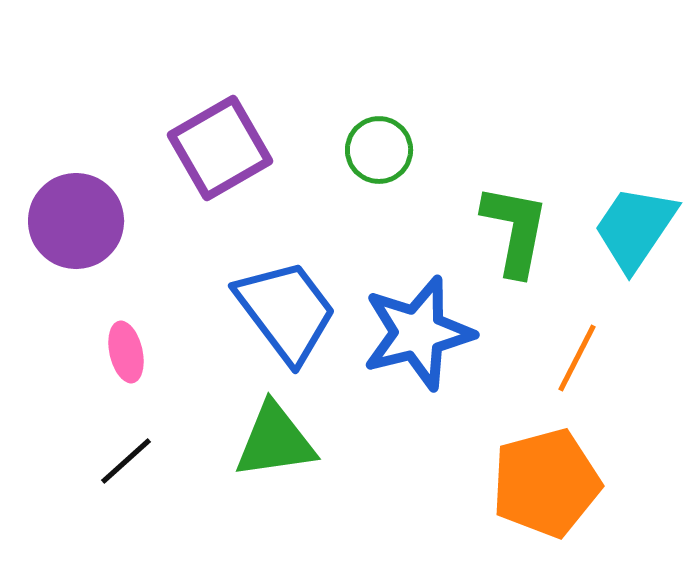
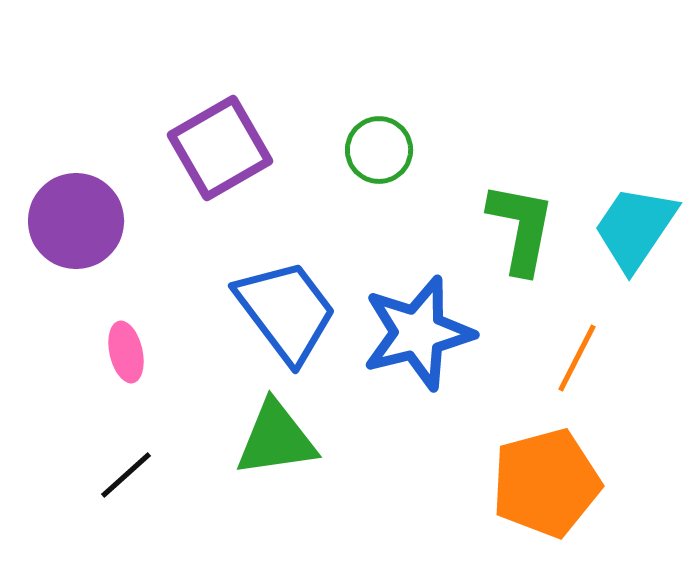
green L-shape: moved 6 px right, 2 px up
green triangle: moved 1 px right, 2 px up
black line: moved 14 px down
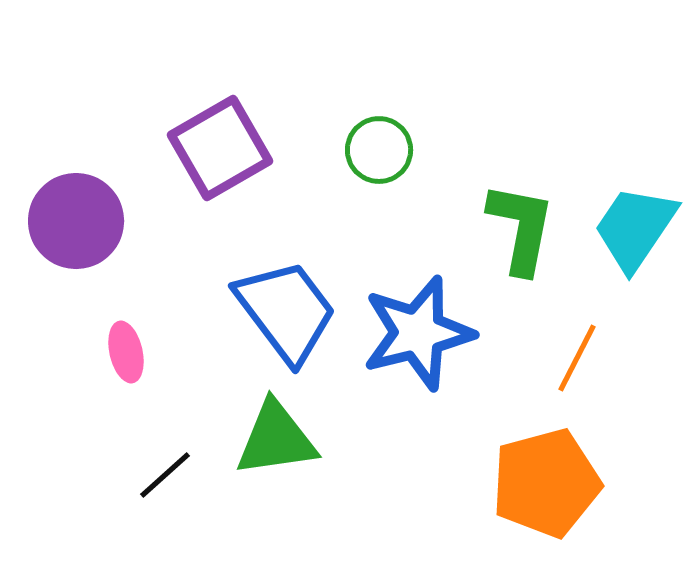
black line: moved 39 px right
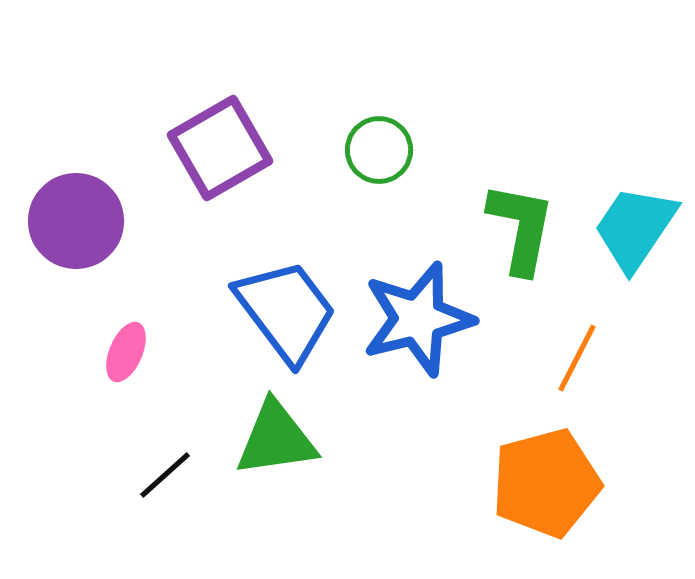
blue star: moved 14 px up
pink ellipse: rotated 36 degrees clockwise
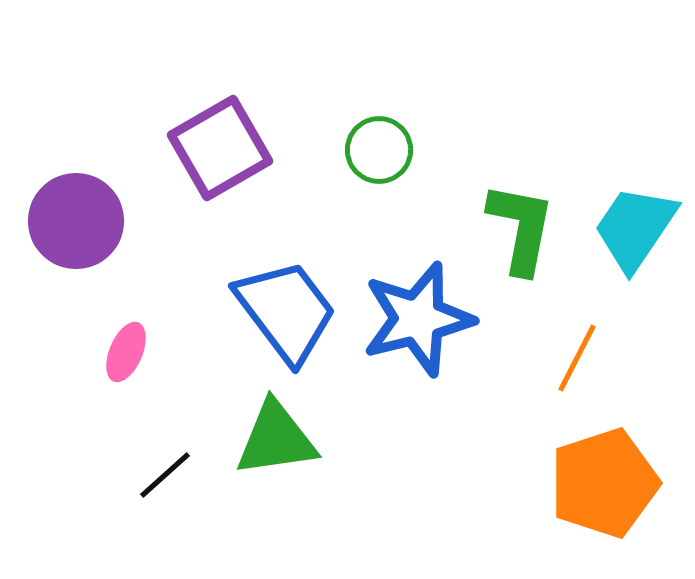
orange pentagon: moved 58 px right; rotated 3 degrees counterclockwise
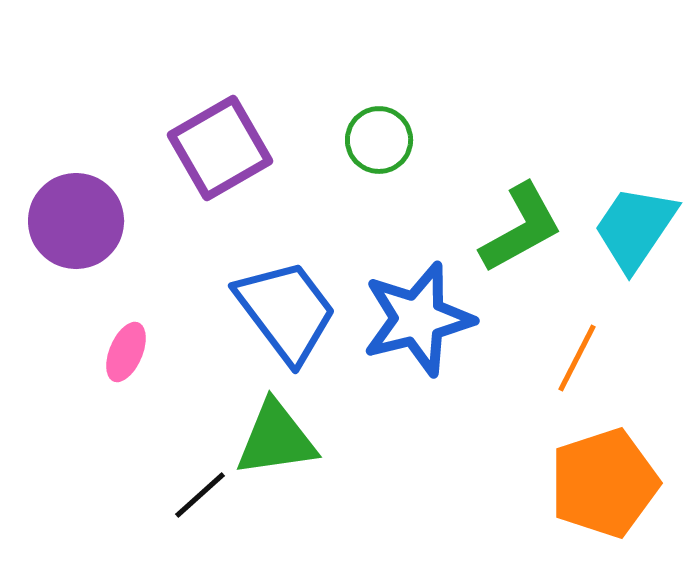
green circle: moved 10 px up
green L-shape: rotated 50 degrees clockwise
black line: moved 35 px right, 20 px down
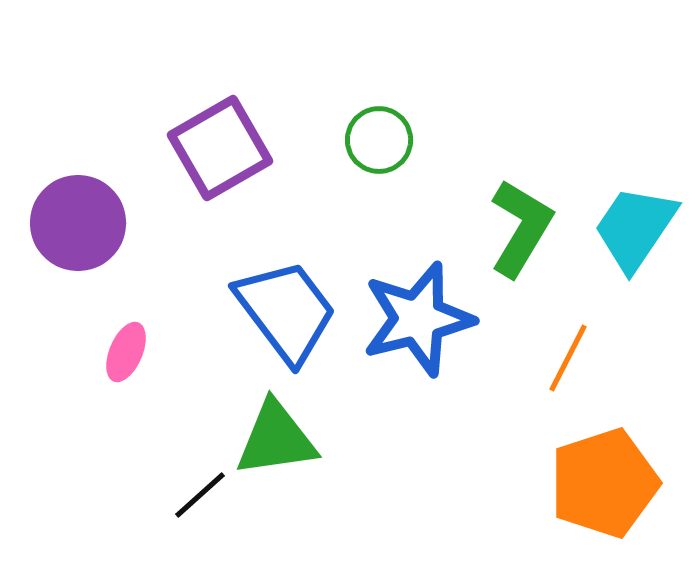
purple circle: moved 2 px right, 2 px down
green L-shape: rotated 30 degrees counterclockwise
orange line: moved 9 px left
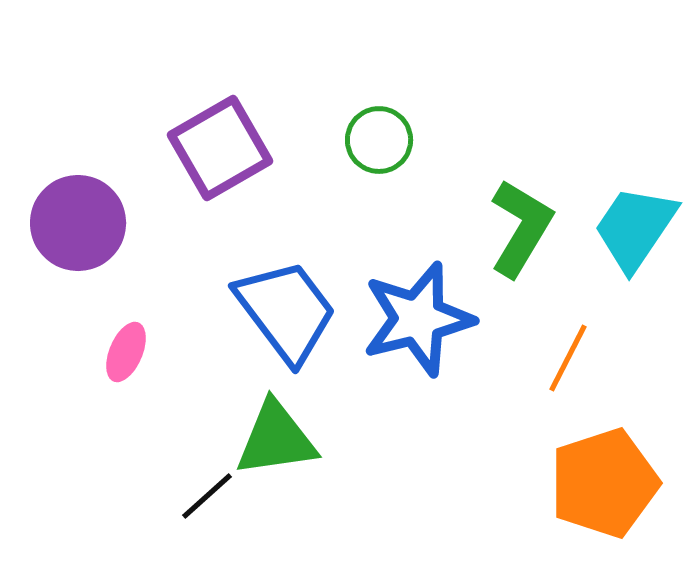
black line: moved 7 px right, 1 px down
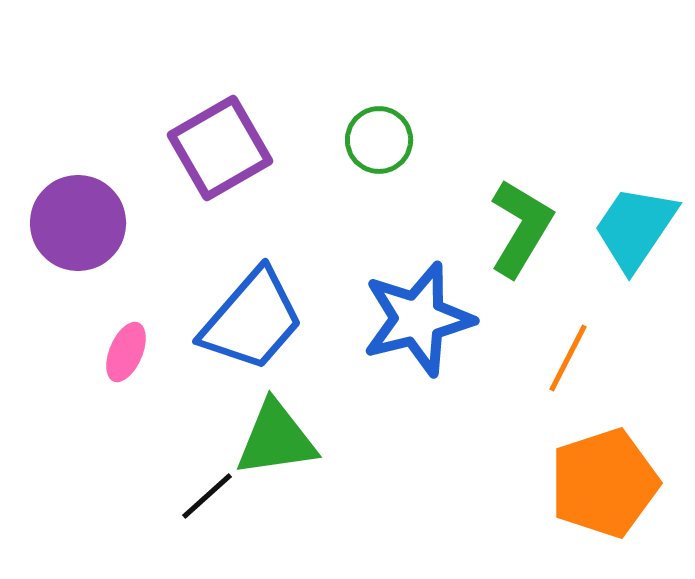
blue trapezoid: moved 34 px left, 9 px down; rotated 78 degrees clockwise
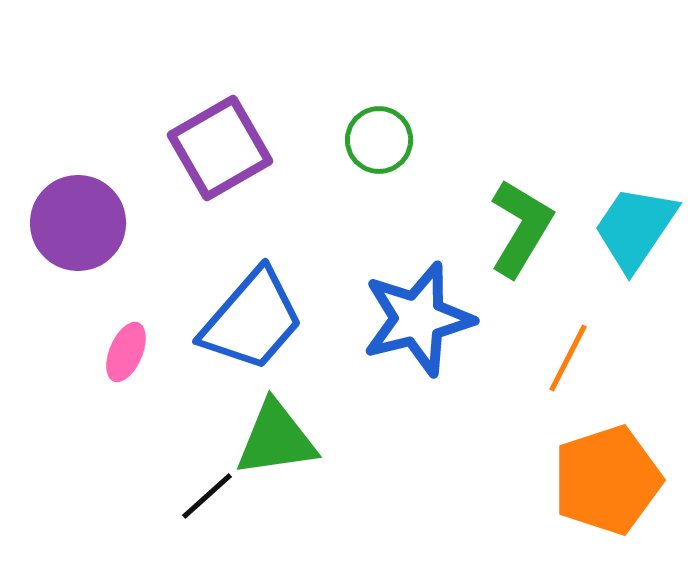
orange pentagon: moved 3 px right, 3 px up
